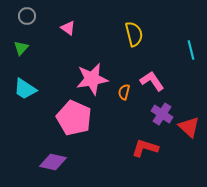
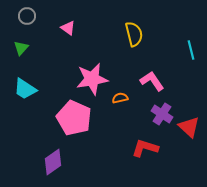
orange semicircle: moved 4 px left, 6 px down; rotated 63 degrees clockwise
purple diamond: rotated 48 degrees counterclockwise
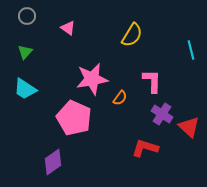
yellow semicircle: moved 2 px left, 1 px down; rotated 45 degrees clockwise
green triangle: moved 4 px right, 4 px down
pink L-shape: rotated 35 degrees clockwise
orange semicircle: rotated 140 degrees clockwise
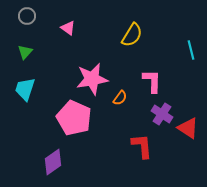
cyan trapezoid: rotated 75 degrees clockwise
red triangle: moved 1 px left, 1 px down; rotated 10 degrees counterclockwise
red L-shape: moved 3 px left, 2 px up; rotated 68 degrees clockwise
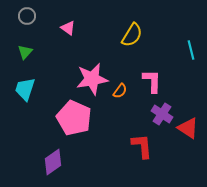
orange semicircle: moved 7 px up
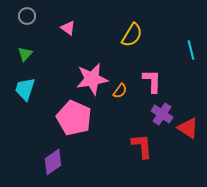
green triangle: moved 2 px down
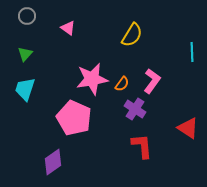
cyan line: moved 1 px right, 2 px down; rotated 12 degrees clockwise
pink L-shape: rotated 35 degrees clockwise
orange semicircle: moved 2 px right, 7 px up
purple cross: moved 27 px left, 5 px up
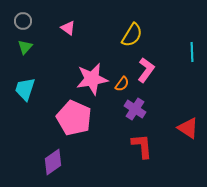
gray circle: moved 4 px left, 5 px down
green triangle: moved 7 px up
pink L-shape: moved 6 px left, 11 px up
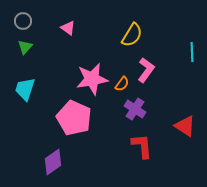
red triangle: moved 3 px left, 2 px up
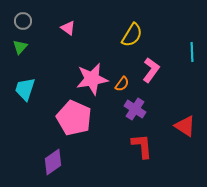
green triangle: moved 5 px left
pink L-shape: moved 5 px right
